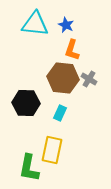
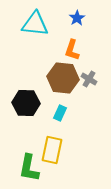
blue star: moved 11 px right, 7 px up; rotated 14 degrees clockwise
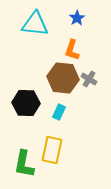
cyan rectangle: moved 1 px left, 1 px up
green L-shape: moved 5 px left, 4 px up
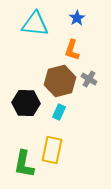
brown hexagon: moved 3 px left, 3 px down; rotated 20 degrees counterclockwise
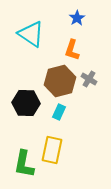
cyan triangle: moved 4 px left, 10 px down; rotated 28 degrees clockwise
